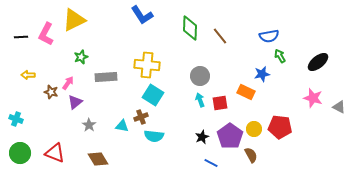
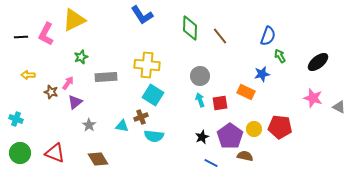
blue semicircle: moved 1 px left; rotated 60 degrees counterclockwise
brown semicircle: moved 6 px left, 1 px down; rotated 49 degrees counterclockwise
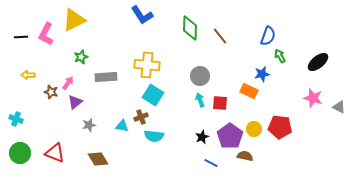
orange rectangle: moved 3 px right, 1 px up
red square: rotated 14 degrees clockwise
gray star: rotated 24 degrees clockwise
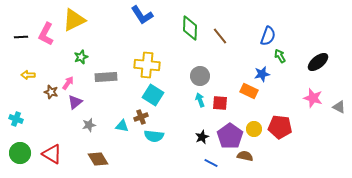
red triangle: moved 3 px left, 1 px down; rotated 10 degrees clockwise
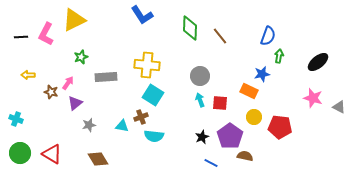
green arrow: moved 1 px left; rotated 40 degrees clockwise
purple triangle: moved 1 px down
yellow circle: moved 12 px up
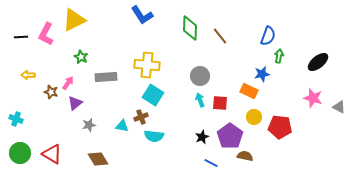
green star: rotated 24 degrees counterclockwise
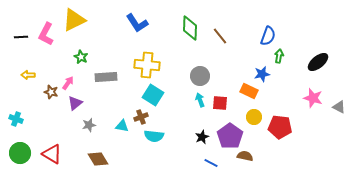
blue L-shape: moved 5 px left, 8 px down
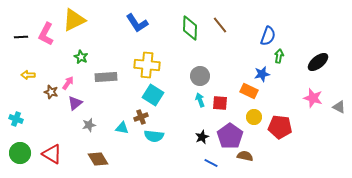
brown line: moved 11 px up
cyan triangle: moved 2 px down
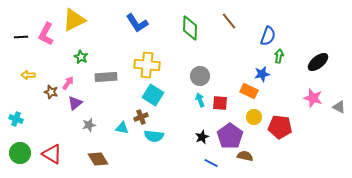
brown line: moved 9 px right, 4 px up
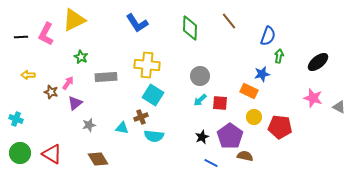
cyan arrow: rotated 112 degrees counterclockwise
